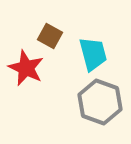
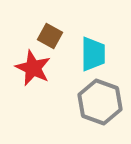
cyan trapezoid: rotated 15 degrees clockwise
red star: moved 7 px right
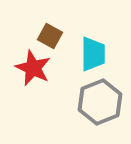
gray hexagon: rotated 18 degrees clockwise
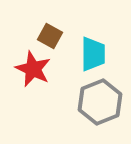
red star: moved 1 px down
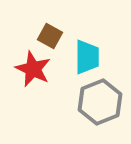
cyan trapezoid: moved 6 px left, 3 px down
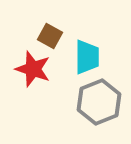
red star: rotated 6 degrees counterclockwise
gray hexagon: moved 1 px left
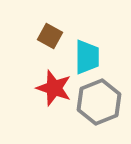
red star: moved 21 px right, 19 px down
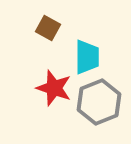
brown square: moved 2 px left, 8 px up
